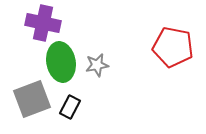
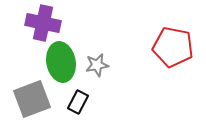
black rectangle: moved 8 px right, 5 px up
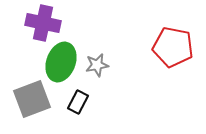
green ellipse: rotated 30 degrees clockwise
